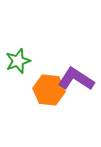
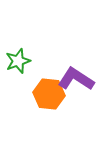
orange hexagon: moved 4 px down
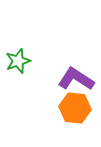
orange hexagon: moved 26 px right, 14 px down
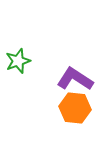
purple L-shape: moved 1 px left
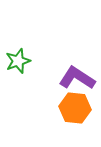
purple L-shape: moved 2 px right, 1 px up
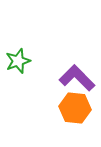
purple L-shape: rotated 12 degrees clockwise
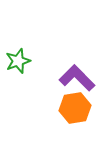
orange hexagon: rotated 16 degrees counterclockwise
